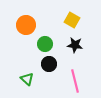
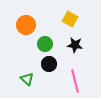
yellow square: moved 2 px left, 1 px up
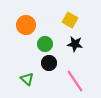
yellow square: moved 1 px down
black star: moved 1 px up
black circle: moved 1 px up
pink line: rotated 20 degrees counterclockwise
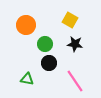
green triangle: rotated 32 degrees counterclockwise
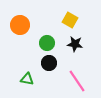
orange circle: moved 6 px left
green circle: moved 2 px right, 1 px up
pink line: moved 2 px right
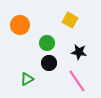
black star: moved 4 px right, 8 px down
green triangle: rotated 40 degrees counterclockwise
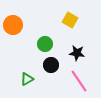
orange circle: moved 7 px left
green circle: moved 2 px left, 1 px down
black star: moved 2 px left, 1 px down
black circle: moved 2 px right, 2 px down
pink line: moved 2 px right
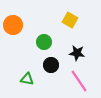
green circle: moved 1 px left, 2 px up
green triangle: rotated 40 degrees clockwise
